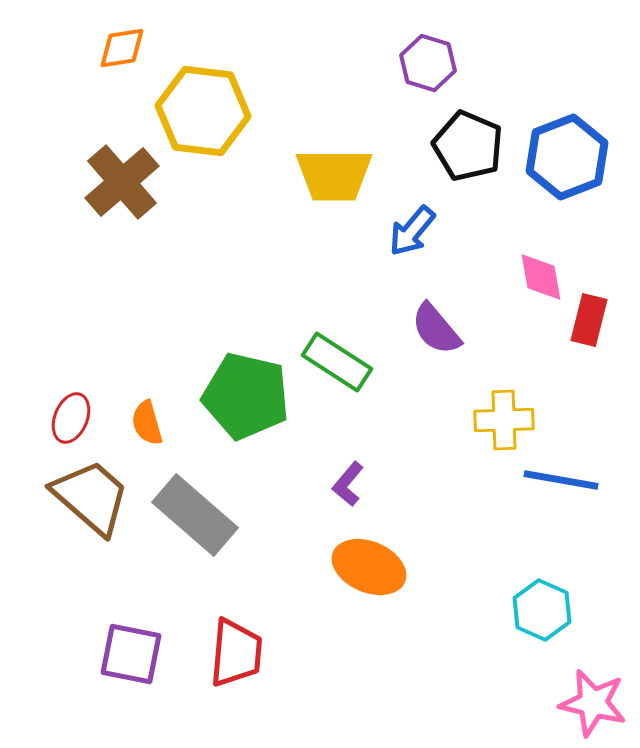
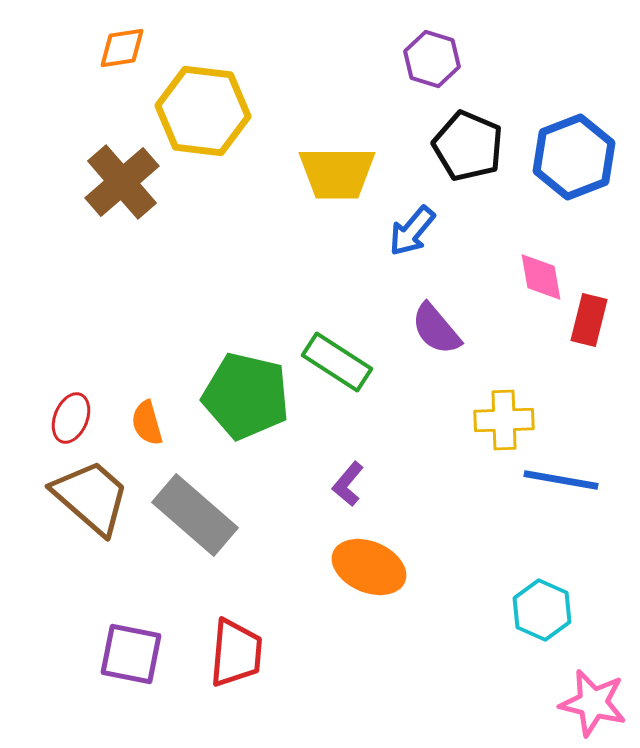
purple hexagon: moved 4 px right, 4 px up
blue hexagon: moved 7 px right
yellow trapezoid: moved 3 px right, 2 px up
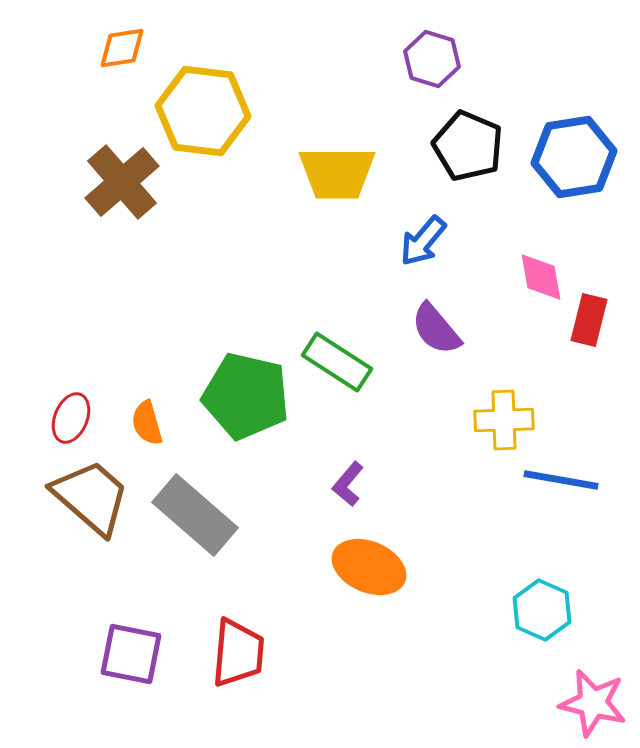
blue hexagon: rotated 12 degrees clockwise
blue arrow: moved 11 px right, 10 px down
red trapezoid: moved 2 px right
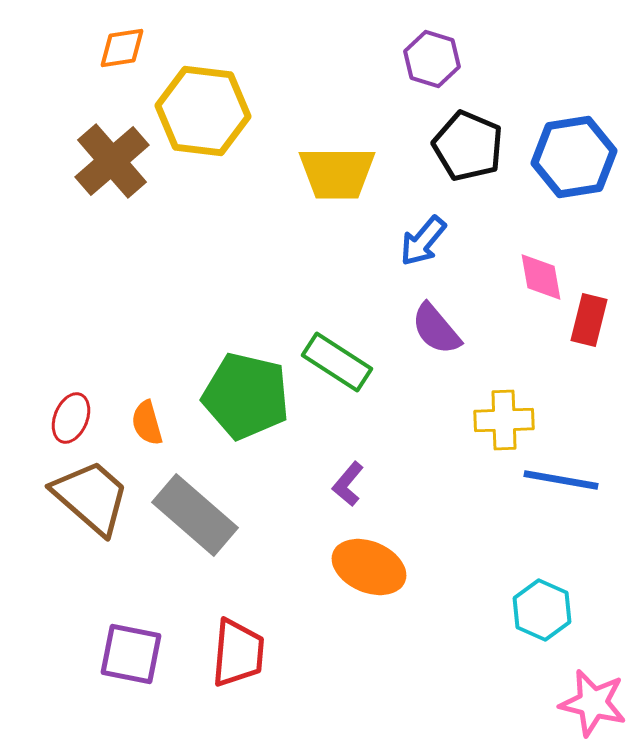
brown cross: moved 10 px left, 21 px up
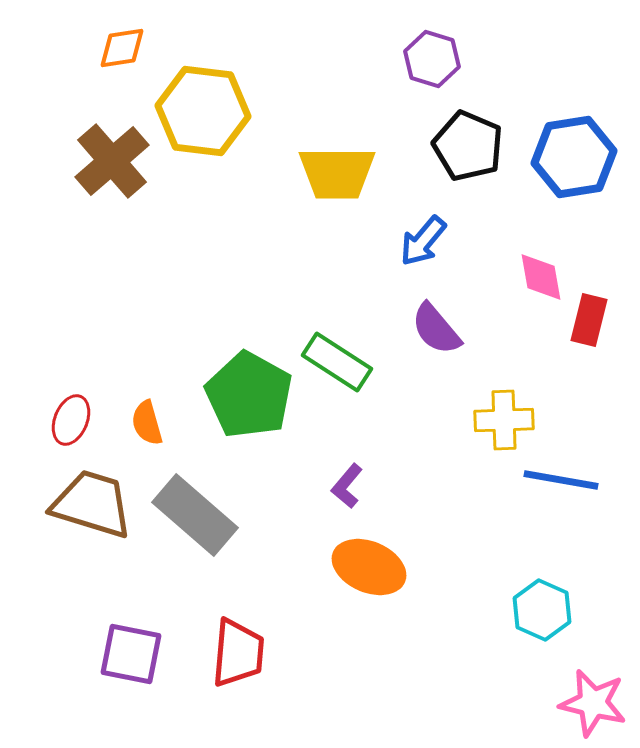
green pentagon: moved 3 px right, 1 px up; rotated 16 degrees clockwise
red ellipse: moved 2 px down
purple L-shape: moved 1 px left, 2 px down
brown trapezoid: moved 1 px right, 7 px down; rotated 24 degrees counterclockwise
